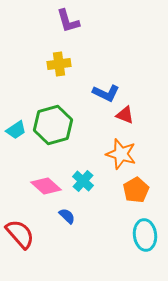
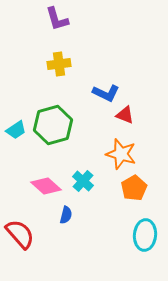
purple L-shape: moved 11 px left, 2 px up
orange pentagon: moved 2 px left, 2 px up
blue semicircle: moved 1 px left, 1 px up; rotated 60 degrees clockwise
cyan ellipse: rotated 12 degrees clockwise
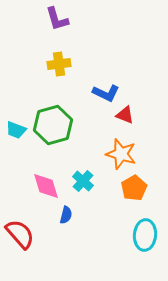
cyan trapezoid: rotated 55 degrees clockwise
pink diamond: rotated 32 degrees clockwise
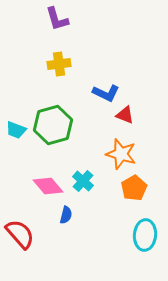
pink diamond: moved 2 px right; rotated 24 degrees counterclockwise
